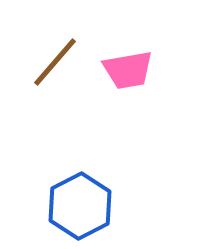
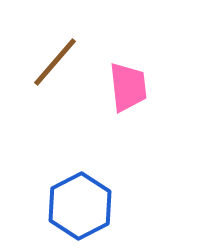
pink trapezoid: moved 17 px down; rotated 86 degrees counterclockwise
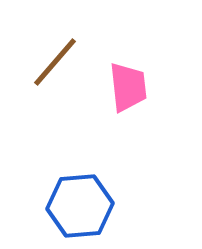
blue hexagon: rotated 22 degrees clockwise
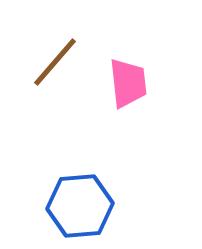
pink trapezoid: moved 4 px up
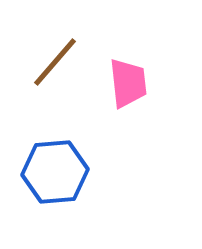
blue hexagon: moved 25 px left, 34 px up
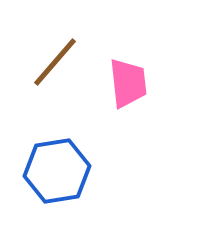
blue hexagon: moved 2 px right, 1 px up; rotated 4 degrees counterclockwise
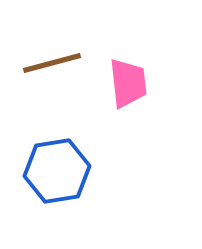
brown line: moved 3 px left, 1 px down; rotated 34 degrees clockwise
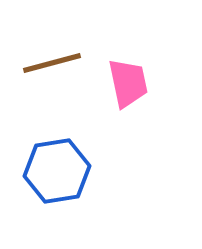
pink trapezoid: rotated 6 degrees counterclockwise
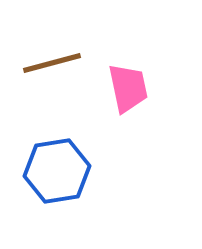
pink trapezoid: moved 5 px down
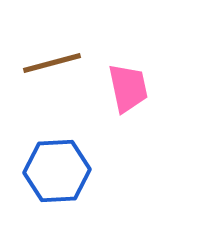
blue hexagon: rotated 6 degrees clockwise
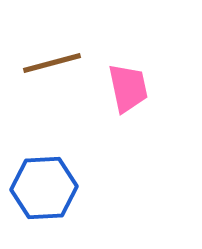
blue hexagon: moved 13 px left, 17 px down
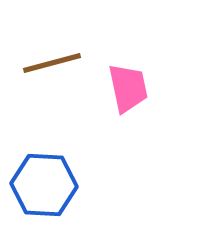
blue hexagon: moved 3 px up; rotated 6 degrees clockwise
